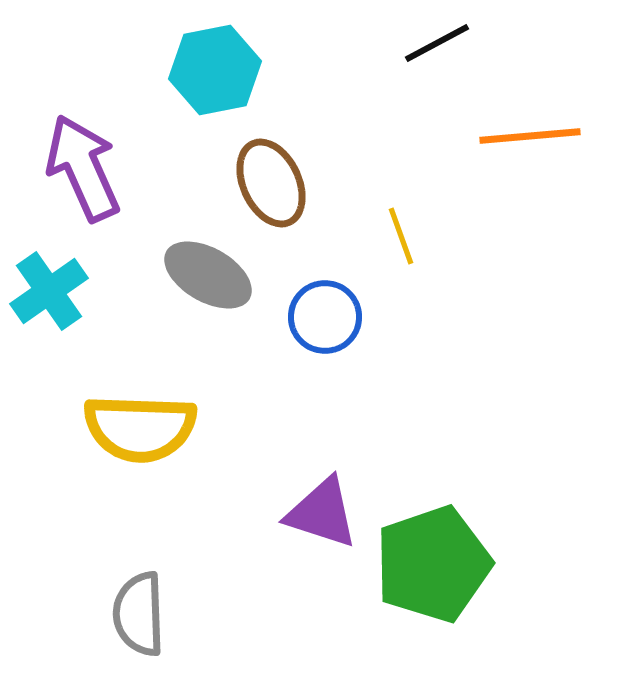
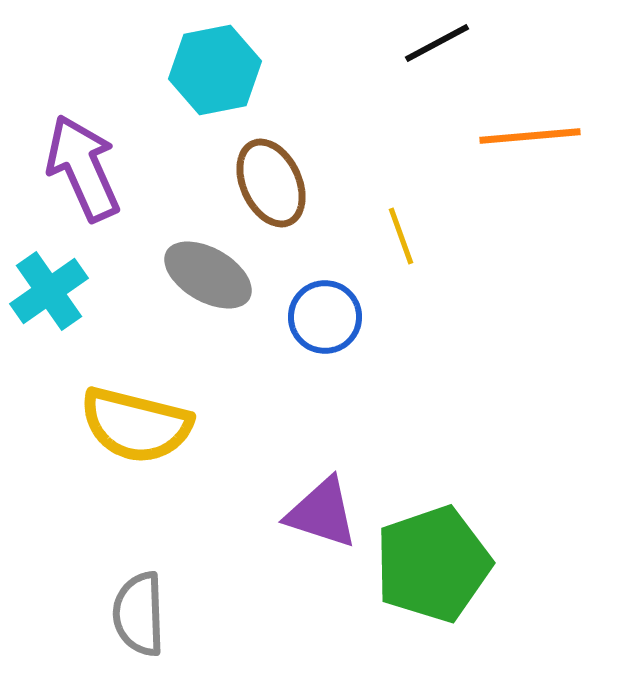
yellow semicircle: moved 4 px left, 3 px up; rotated 12 degrees clockwise
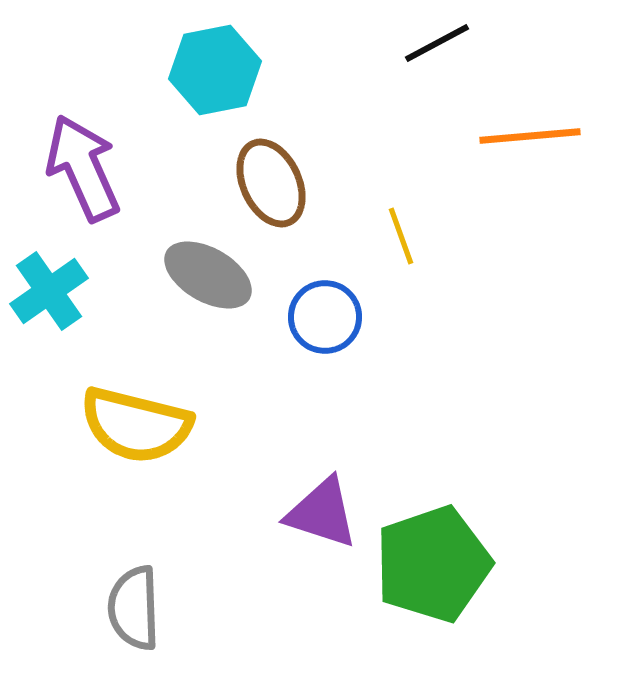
gray semicircle: moved 5 px left, 6 px up
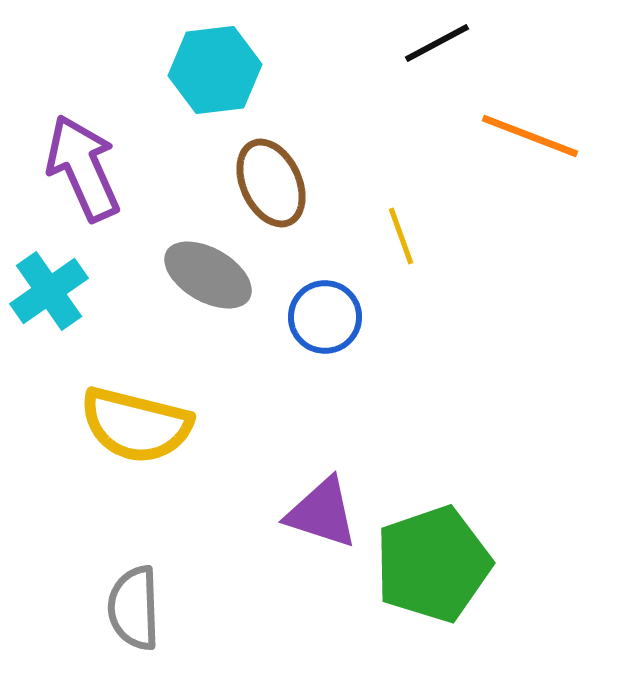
cyan hexagon: rotated 4 degrees clockwise
orange line: rotated 26 degrees clockwise
